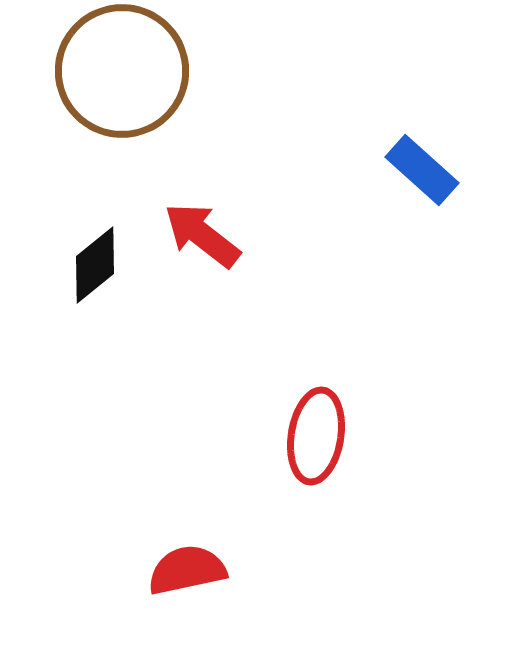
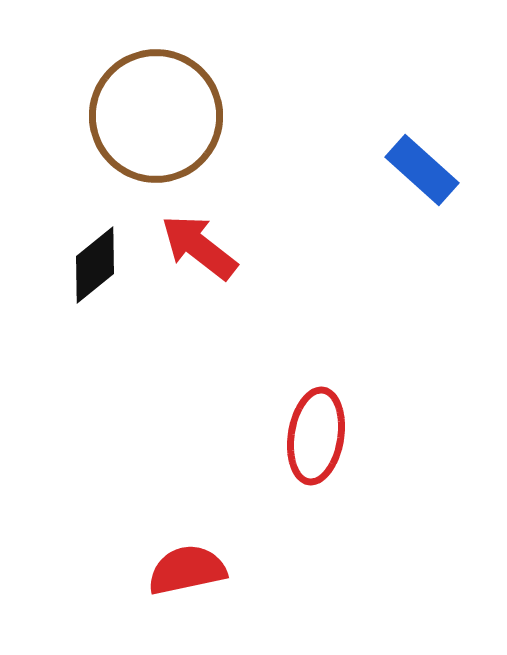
brown circle: moved 34 px right, 45 px down
red arrow: moved 3 px left, 12 px down
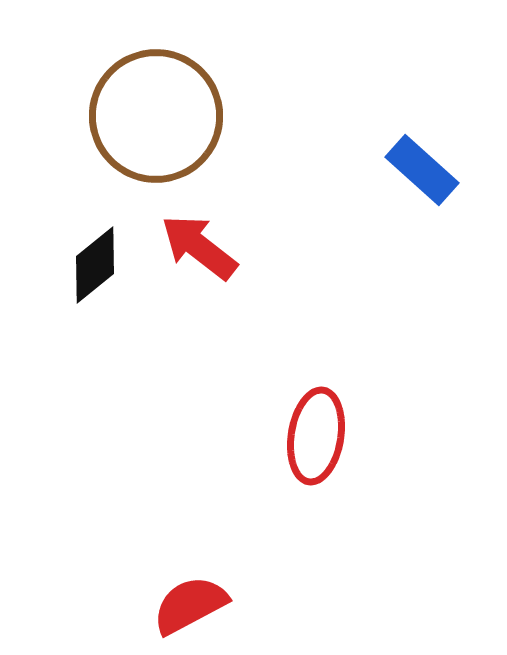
red semicircle: moved 3 px right, 35 px down; rotated 16 degrees counterclockwise
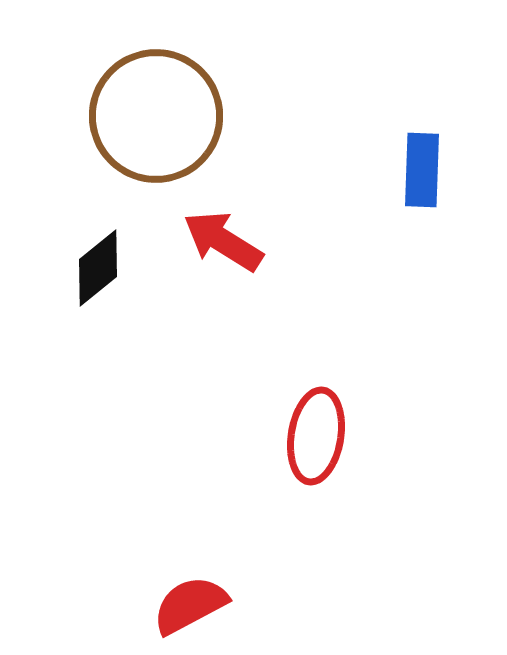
blue rectangle: rotated 50 degrees clockwise
red arrow: moved 24 px right, 6 px up; rotated 6 degrees counterclockwise
black diamond: moved 3 px right, 3 px down
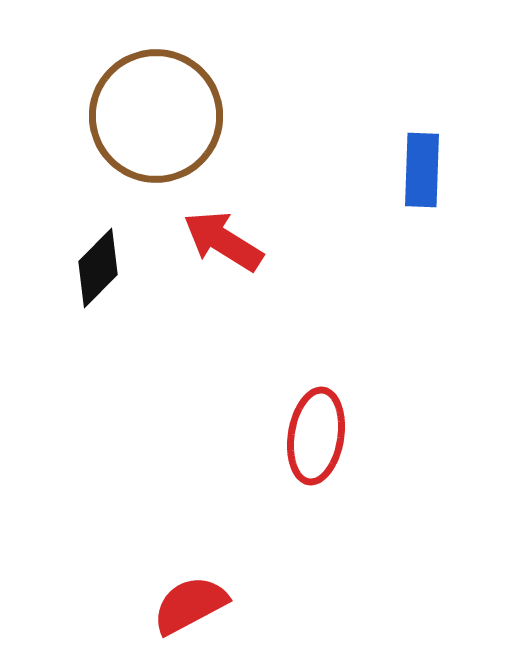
black diamond: rotated 6 degrees counterclockwise
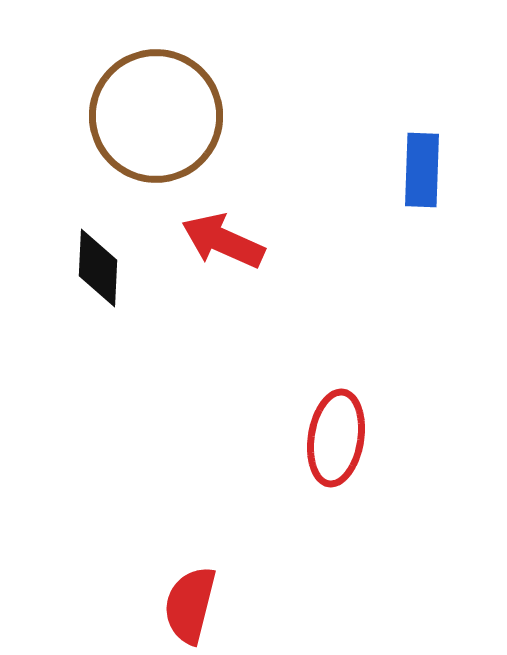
red arrow: rotated 8 degrees counterclockwise
black diamond: rotated 42 degrees counterclockwise
red ellipse: moved 20 px right, 2 px down
red semicircle: rotated 48 degrees counterclockwise
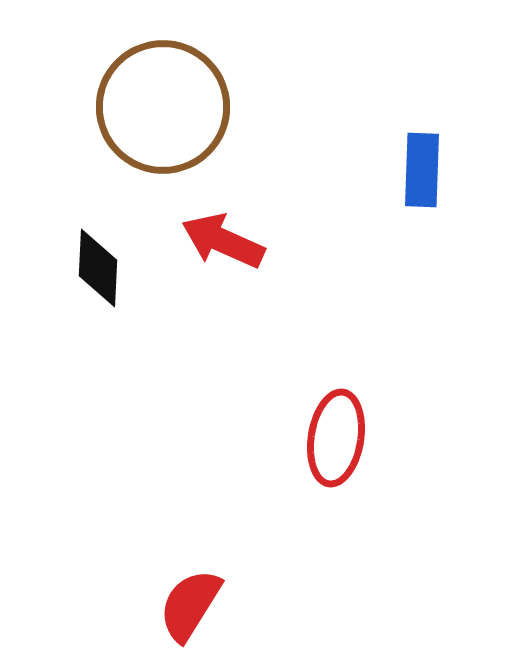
brown circle: moved 7 px right, 9 px up
red semicircle: rotated 18 degrees clockwise
